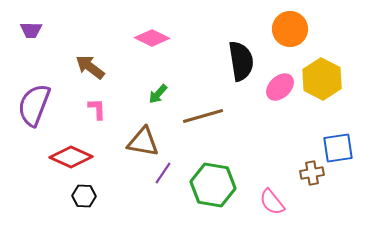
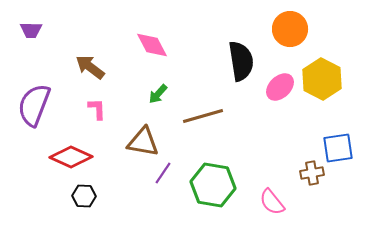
pink diamond: moved 7 px down; rotated 36 degrees clockwise
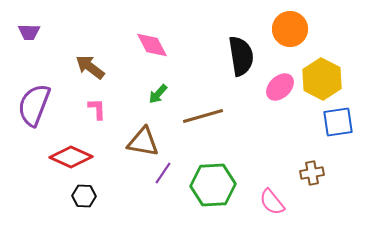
purple trapezoid: moved 2 px left, 2 px down
black semicircle: moved 5 px up
blue square: moved 26 px up
green hexagon: rotated 12 degrees counterclockwise
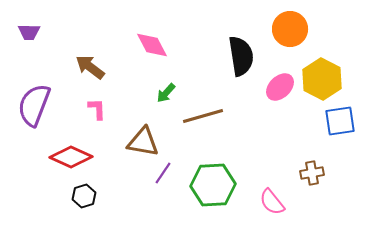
green arrow: moved 8 px right, 1 px up
blue square: moved 2 px right, 1 px up
black hexagon: rotated 20 degrees counterclockwise
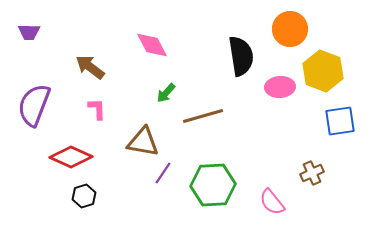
yellow hexagon: moved 1 px right, 8 px up; rotated 6 degrees counterclockwise
pink ellipse: rotated 40 degrees clockwise
brown cross: rotated 15 degrees counterclockwise
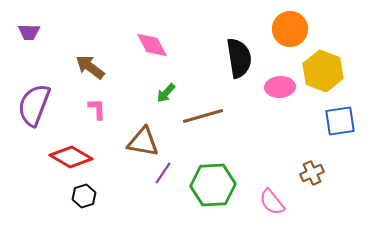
black semicircle: moved 2 px left, 2 px down
red diamond: rotated 6 degrees clockwise
